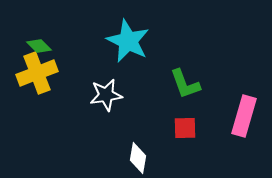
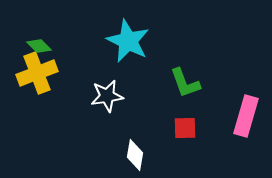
green L-shape: moved 1 px up
white star: moved 1 px right, 1 px down
pink rectangle: moved 2 px right
white diamond: moved 3 px left, 3 px up
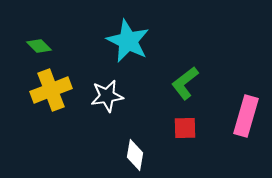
yellow cross: moved 14 px right, 17 px down
green L-shape: rotated 72 degrees clockwise
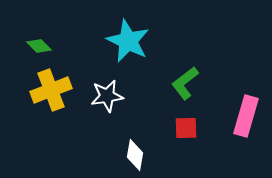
red square: moved 1 px right
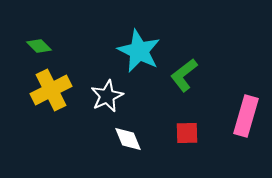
cyan star: moved 11 px right, 10 px down
green L-shape: moved 1 px left, 8 px up
yellow cross: rotated 6 degrees counterclockwise
white star: rotated 16 degrees counterclockwise
red square: moved 1 px right, 5 px down
white diamond: moved 7 px left, 16 px up; rotated 32 degrees counterclockwise
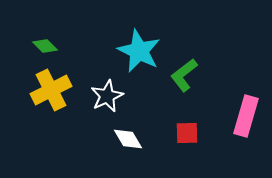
green diamond: moved 6 px right
white diamond: rotated 8 degrees counterclockwise
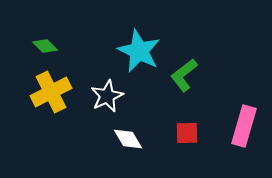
yellow cross: moved 2 px down
pink rectangle: moved 2 px left, 10 px down
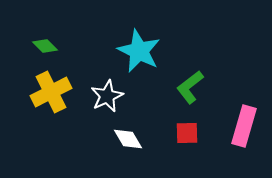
green L-shape: moved 6 px right, 12 px down
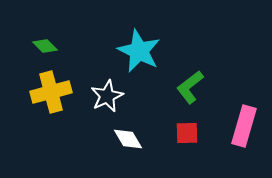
yellow cross: rotated 12 degrees clockwise
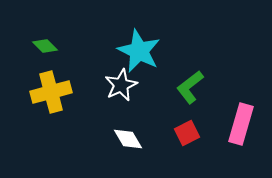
white star: moved 14 px right, 11 px up
pink rectangle: moved 3 px left, 2 px up
red square: rotated 25 degrees counterclockwise
